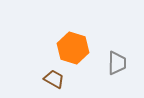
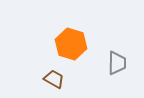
orange hexagon: moved 2 px left, 4 px up
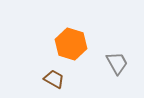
gray trapezoid: rotated 30 degrees counterclockwise
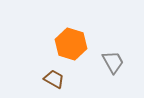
gray trapezoid: moved 4 px left, 1 px up
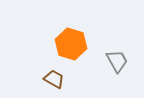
gray trapezoid: moved 4 px right, 1 px up
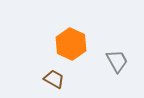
orange hexagon: rotated 8 degrees clockwise
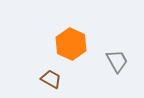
brown trapezoid: moved 3 px left
